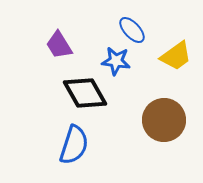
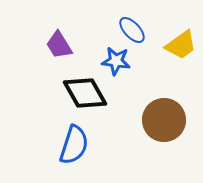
yellow trapezoid: moved 5 px right, 11 px up
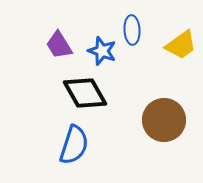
blue ellipse: rotated 40 degrees clockwise
blue star: moved 14 px left, 10 px up; rotated 12 degrees clockwise
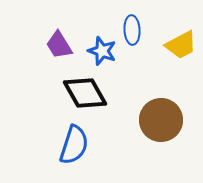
yellow trapezoid: rotated 8 degrees clockwise
brown circle: moved 3 px left
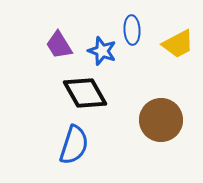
yellow trapezoid: moved 3 px left, 1 px up
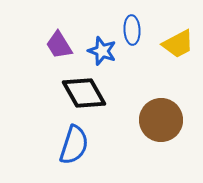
black diamond: moved 1 px left
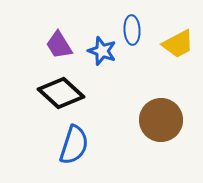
black diamond: moved 23 px left; rotated 18 degrees counterclockwise
